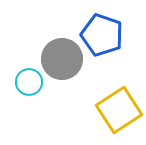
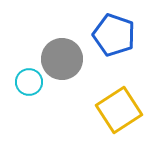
blue pentagon: moved 12 px right
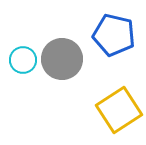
blue pentagon: rotated 6 degrees counterclockwise
cyan circle: moved 6 px left, 22 px up
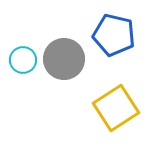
gray circle: moved 2 px right
yellow square: moved 3 px left, 2 px up
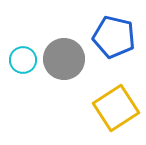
blue pentagon: moved 2 px down
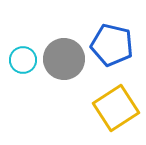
blue pentagon: moved 2 px left, 8 px down
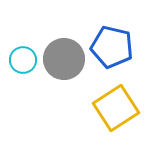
blue pentagon: moved 2 px down
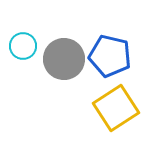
blue pentagon: moved 2 px left, 9 px down
cyan circle: moved 14 px up
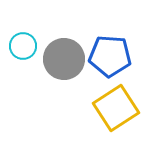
blue pentagon: rotated 9 degrees counterclockwise
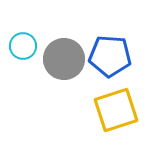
yellow square: moved 2 px down; rotated 15 degrees clockwise
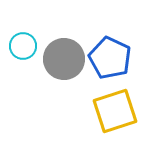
blue pentagon: moved 2 px down; rotated 21 degrees clockwise
yellow square: moved 1 px left, 1 px down
